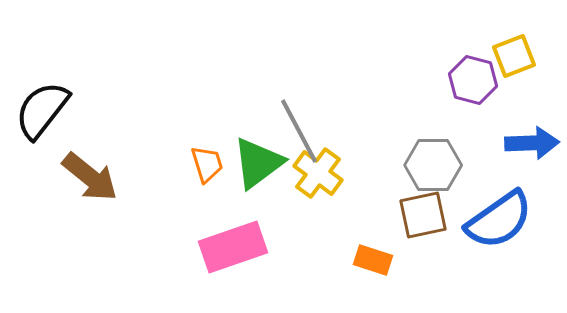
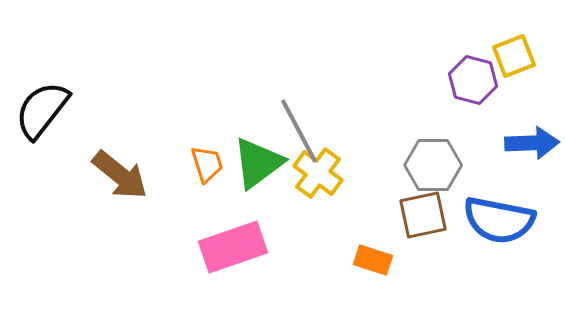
brown arrow: moved 30 px right, 2 px up
blue semicircle: rotated 46 degrees clockwise
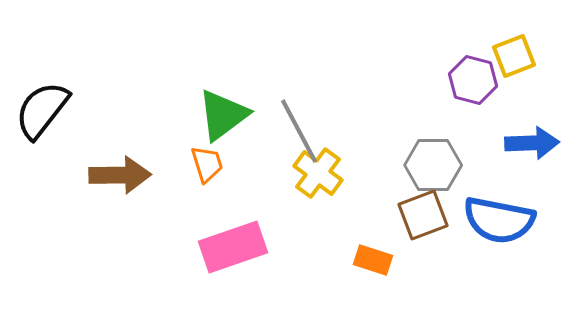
green triangle: moved 35 px left, 48 px up
brown arrow: rotated 40 degrees counterclockwise
brown square: rotated 9 degrees counterclockwise
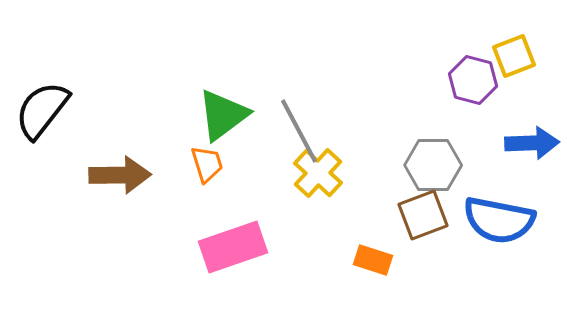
yellow cross: rotated 6 degrees clockwise
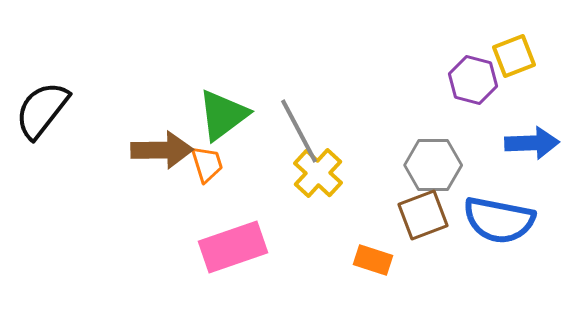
brown arrow: moved 42 px right, 25 px up
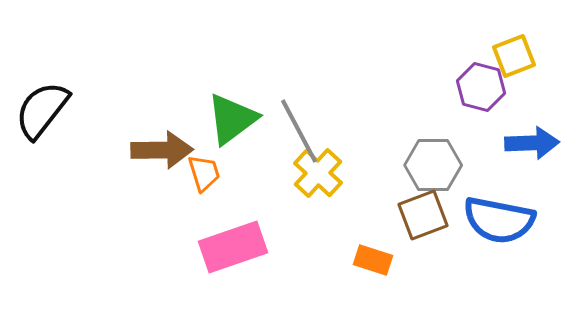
purple hexagon: moved 8 px right, 7 px down
green triangle: moved 9 px right, 4 px down
orange trapezoid: moved 3 px left, 9 px down
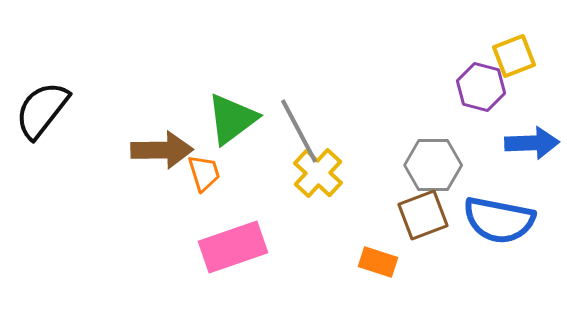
orange rectangle: moved 5 px right, 2 px down
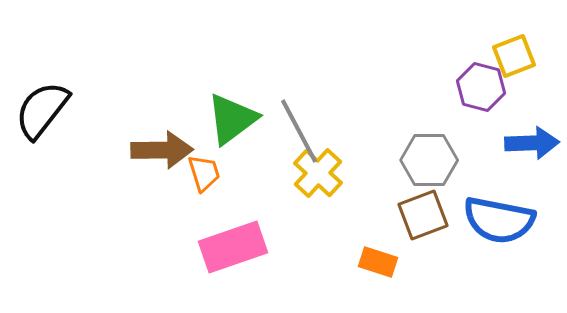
gray hexagon: moved 4 px left, 5 px up
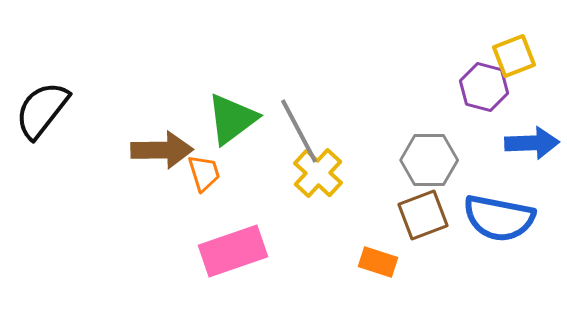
purple hexagon: moved 3 px right
blue semicircle: moved 2 px up
pink rectangle: moved 4 px down
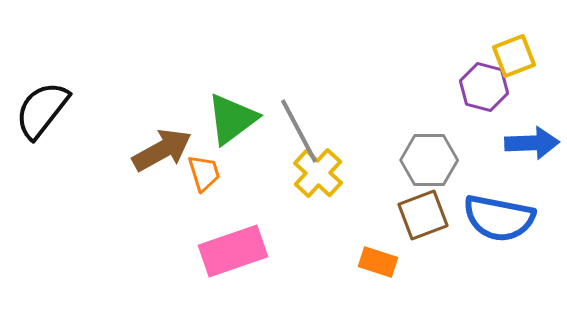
brown arrow: rotated 28 degrees counterclockwise
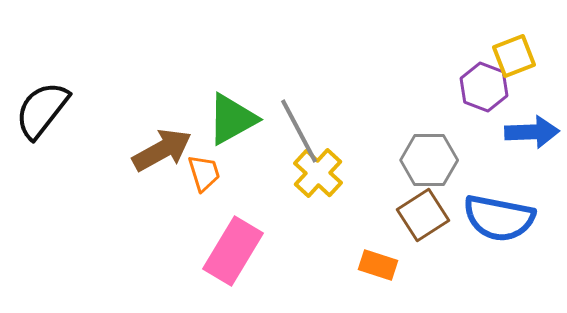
purple hexagon: rotated 6 degrees clockwise
green triangle: rotated 8 degrees clockwise
blue arrow: moved 11 px up
brown square: rotated 12 degrees counterclockwise
pink rectangle: rotated 40 degrees counterclockwise
orange rectangle: moved 3 px down
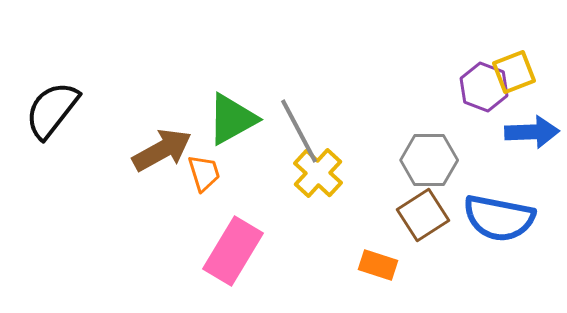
yellow square: moved 16 px down
black semicircle: moved 10 px right
